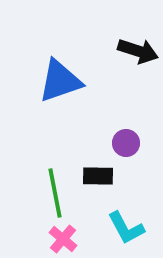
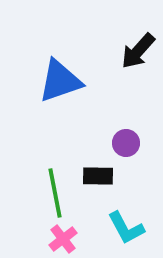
black arrow: rotated 114 degrees clockwise
pink cross: rotated 12 degrees clockwise
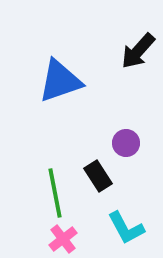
black rectangle: rotated 56 degrees clockwise
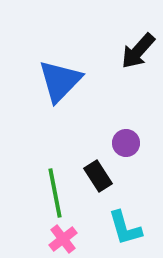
blue triangle: rotated 27 degrees counterclockwise
cyan L-shape: moved 1 px left; rotated 12 degrees clockwise
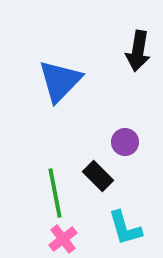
black arrow: rotated 33 degrees counterclockwise
purple circle: moved 1 px left, 1 px up
black rectangle: rotated 12 degrees counterclockwise
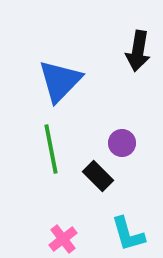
purple circle: moved 3 px left, 1 px down
green line: moved 4 px left, 44 px up
cyan L-shape: moved 3 px right, 6 px down
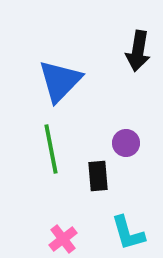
purple circle: moved 4 px right
black rectangle: rotated 40 degrees clockwise
cyan L-shape: moved 1 px up
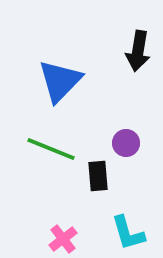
green line: rotated 57 degrees counterclockwise
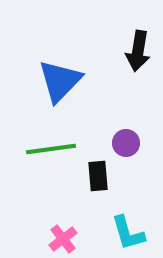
green line: rotated 30 degrees counterclockwise
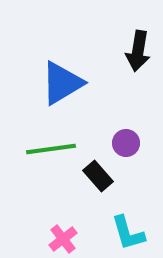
blue triangle: moved 2 px right, 2 px down; rotated 15 degrees clockwise
black rectangle: rotated 36 degrees counterclockwise
